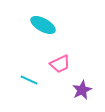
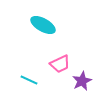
purple star: moved 9 px up
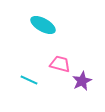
pink trapezoid: rotated 140 degrees counterclockwise
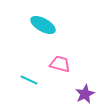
purple star: moved 3 px right, 13 px down
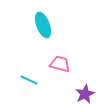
cyan ellipse: rotated 40 degrees clockwise
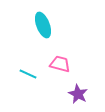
cyan line: moved 1 px left, 6 px up
purple star: moved 7 px left; rotated 18 degrees counterclockwise
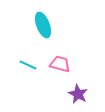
cyan line: moved 9 px up
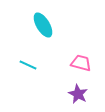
cyan ellipse: rotated 10 degrees counterclockwise
pink trapezoid: moved 21 px right, 1 px up
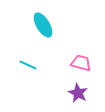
purple star: moved 1 px up
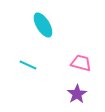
purple star: moved 1 px left, 1 px down; rotated 12 degrees clockwise
